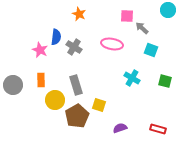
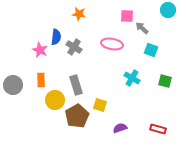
orange star: rotated 16 degrees counterclockwise
yellow square: moved 1 px right
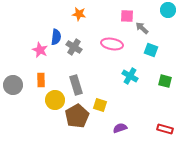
cyan cross: moved 2 px left, 2 px up
red rectangle: moved 7 px right
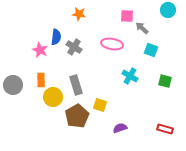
yellow circle: moved 2 px left, 3 px up
